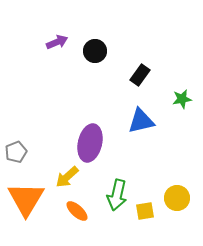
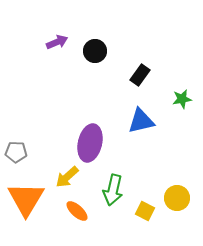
gray pentagon: rotated 25 degrees clockwise
green arrow: moved 4 px left, 5 px up
yellow square: rotated 36 degrees clockwise
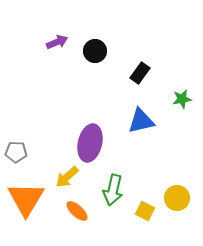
black rectangle: moved 2 px up
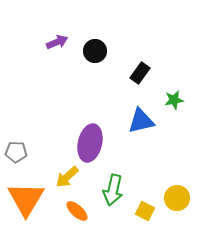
green star: moved 8 px left, 1 px down
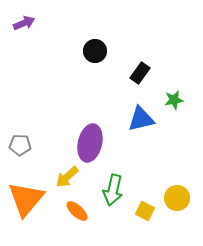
purple arrow: moved 33 px left, 19 px up
blue triangle: moved 2 px up
gray pentagon: moved 4 px right, 7 px up
orange triangle: rotated 9 degrees clockwise
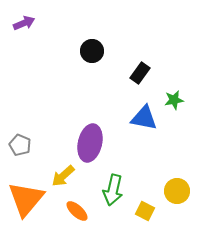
black circle: moved 3 px left
blue triangle: moved 3 px right, 1 px up; rotated 24 degrees clockwise
gray pentagon: rotated 20 degrees clockwise
yellow arrow: moved 4 px left, 1 px up
yellow circle: moved 7 px up
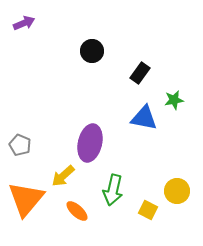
yellow square: moved 3 px right, 1 px up
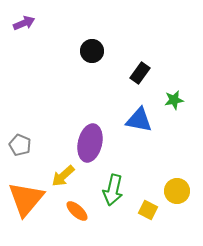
blue triangle: moved 5 px left, 2 px down
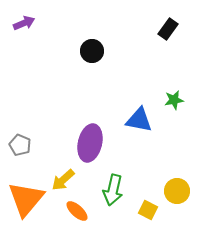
black rectangle: moved 28 px right, 44 px up
yellow arrow: moved 4 px down
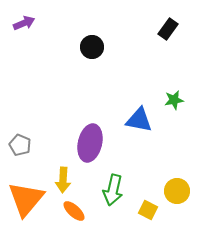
black circle: moved 4 px up
yellow arrow: rotated 45 degrees counterclockwise
orange ellipse: moved 3 px left
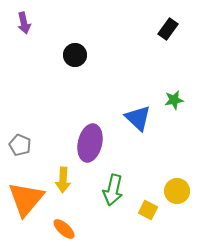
purple arrow: rotated 100 degrees clockwise
black circle: moved 17 px left, 8 px down
blue triangle: moved 1 px left, 2 px up; rotated 32 degrees clockwise
orange ellipse: moved 10 px left, 18 px down
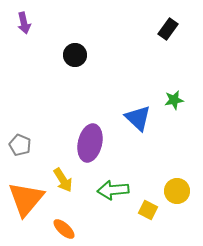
yellow arrow: rotated 35 degrees counterclockwise
green arrow: rotated 72 degrees clockwise
